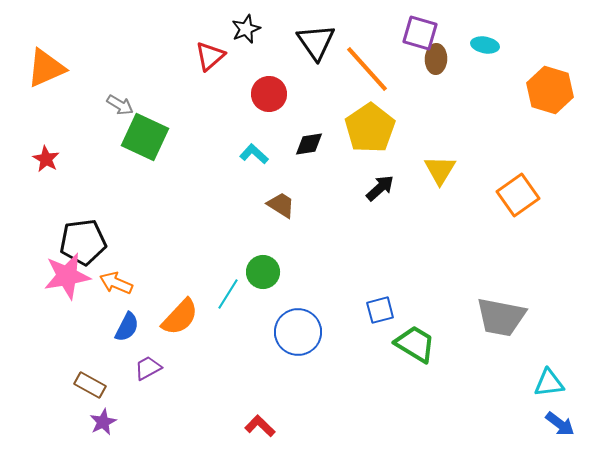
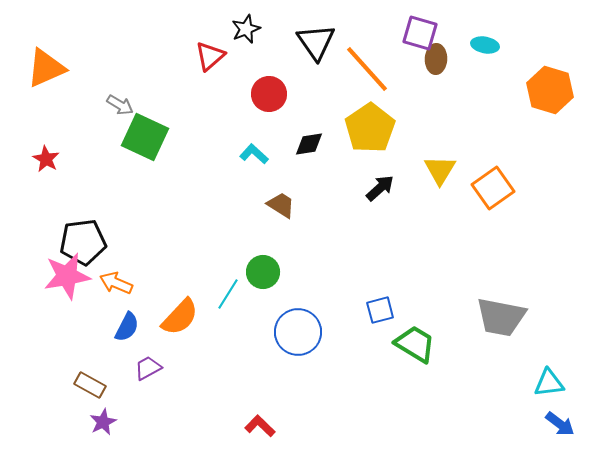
orange square: moved 25 px left, 7 px up
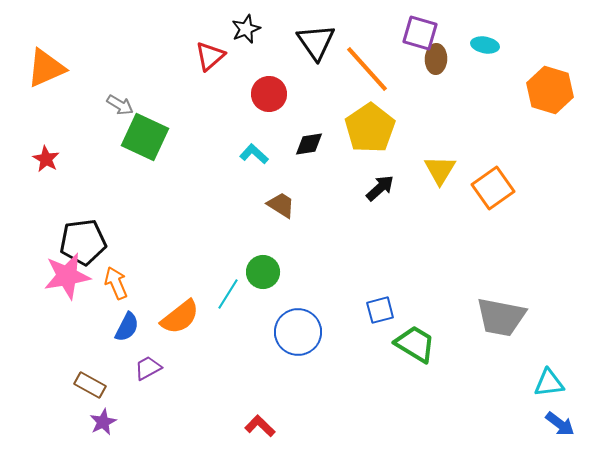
orange arrow: rotated 44 degrees clockwise
orange semicircle: rotated 9 degrees clockwise
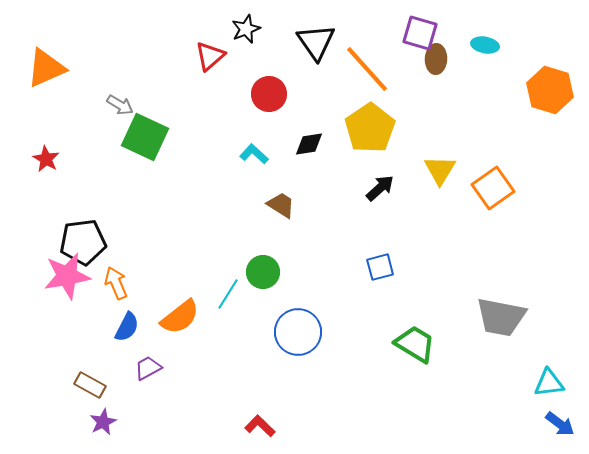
blue square: moved 43 px up
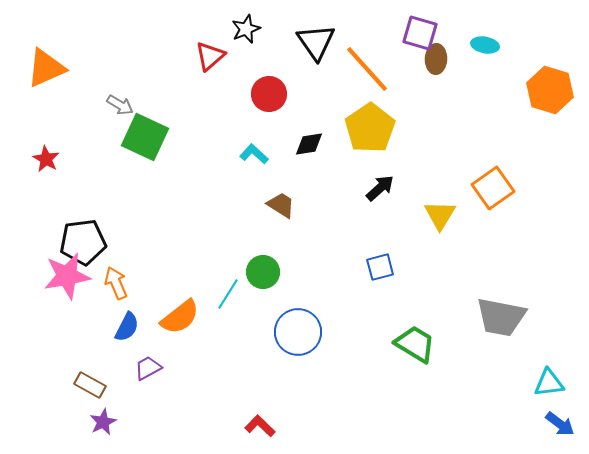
yellow triangle: moved 45 px down
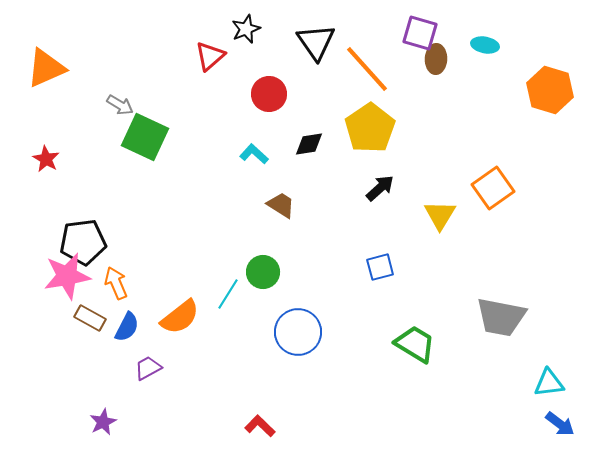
brown rectangle: moved 67 px up
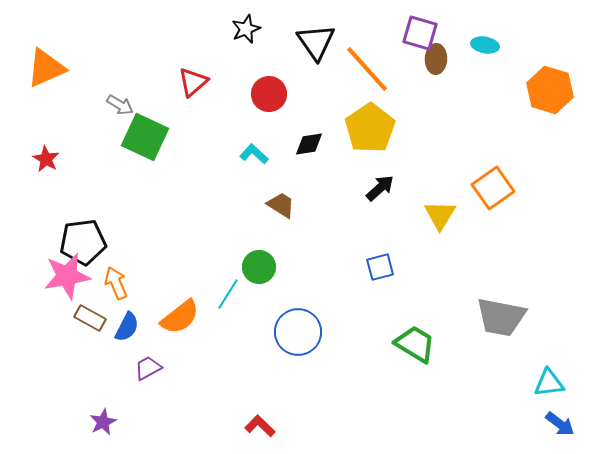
red triangle: moved 17 px left, 26 px down
green circle: moved 4 px left, 5 px up
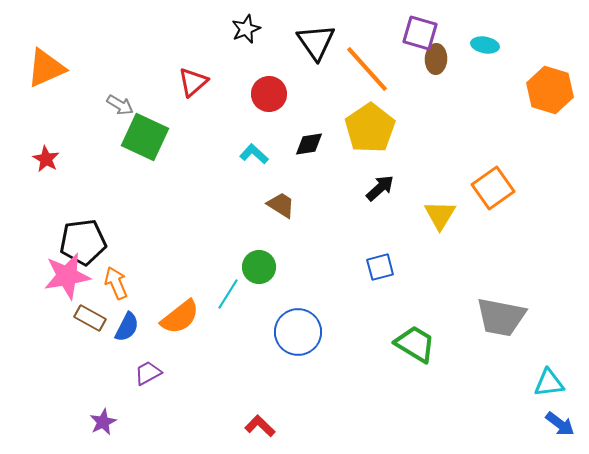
purple trapezoid: moved 5 px down
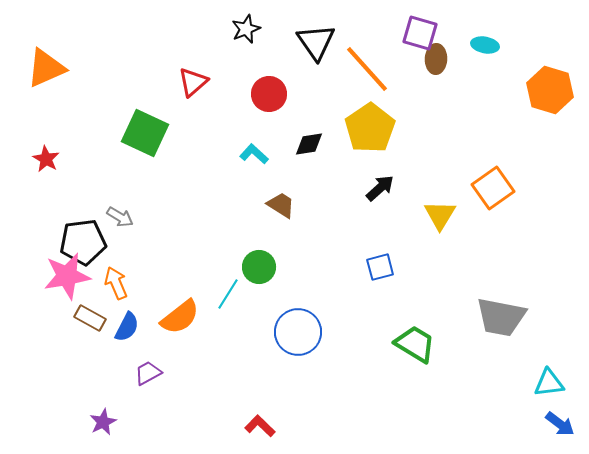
gray arrow: moved 112 px down
green square: moved 4 px up
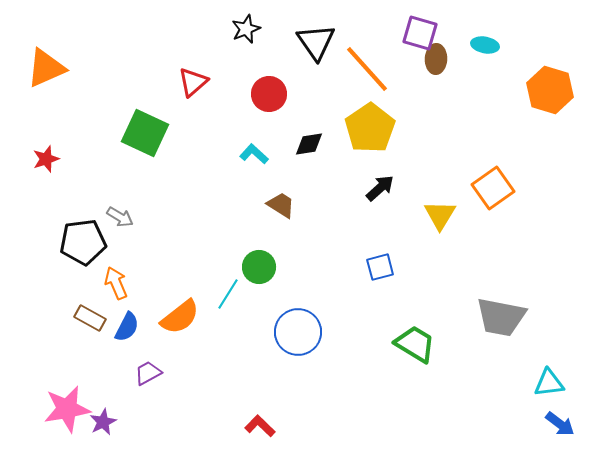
red star: rotated 24 degrees clockwise
pink star: moved 133 px down
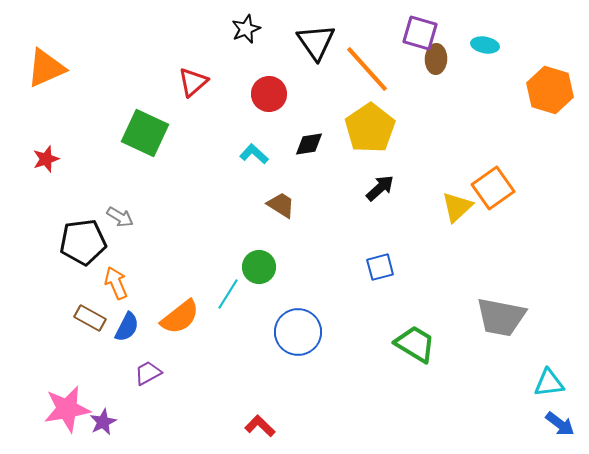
yellow triangle: moved 17 px right, 8 px up; rotated 16 degrees clockwise
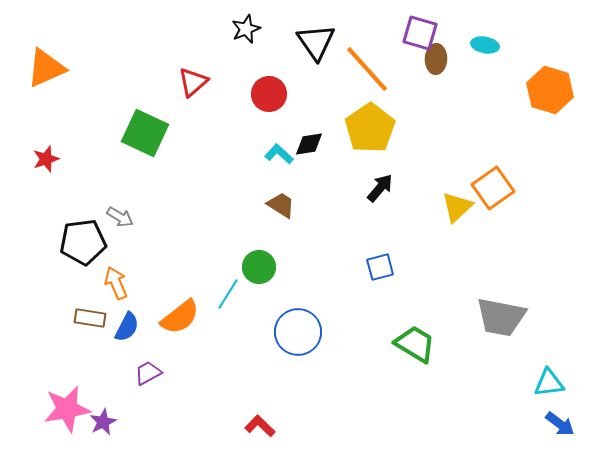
cyan L-shape: moved 25 px right
black arrow: rotated 8 degrees counterclockwise
brown rectangle: rotated 20 degrees counterclockwise
